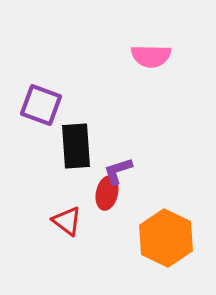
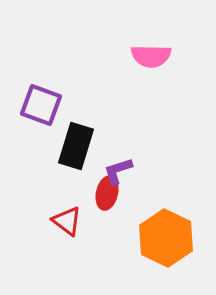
black rectangle: rotated 21 degrees clockwise
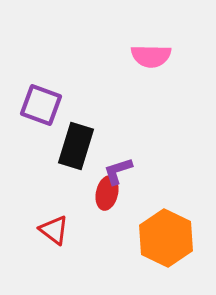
red triangle: moved 13 px left, 9 px down
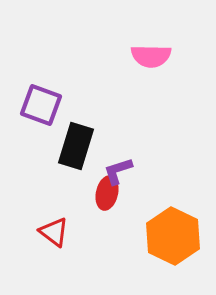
red triangle: moved 2 px down
orange hexagon: moved 7 px right, 2 px up
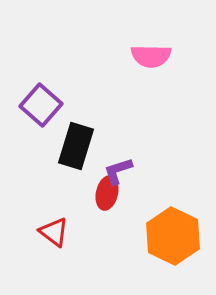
purple square: rotated 21 degrees clockwise
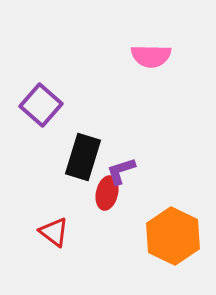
black rectangle: moved 7 px right, 11 px down
purple L-shape: moved 3 px right
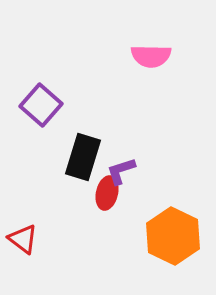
red triangle: moved 31 px left, 7 px down
